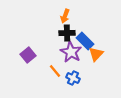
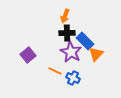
orange line: rotated 24 degrees counterclockwise
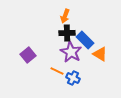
blue rectangle: moved 1 px up
orange triangle: moved 4 px right; rotated 42 degrees counterclockwise
orange line: moved 2 px right
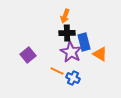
blue rectangle: moved 1 px left, 2 px down; rotated 30 degrees clockwise
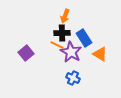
black cross: moved 5 px left
blue rectangle: moved 4 px up; rotated 18 degrees counterclockwise
purple square: moved 2 px left, 2 px up
orange line: moved 26 px up
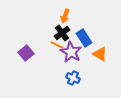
black cross: rotated 35 degrees counterclockwise
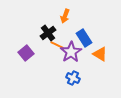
black cross: moved 14 px left
purple star: rotated 10 degrees clockwise
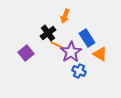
blue rectangle: moved 3 px right
blue cross: moved 6 px right, 7 px up
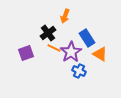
orange line: moved 3 px left, 3 px down
purple square: rotated 21 degrees clockwise
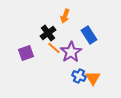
blue rectangle: moved 2 px right, 3 px up
orange line: rotated 16 degrees clockwise
orange triangle: moved 7 px left, 24 px down; rotated 28 degrees clockwise
blue cross: moved 5 px down
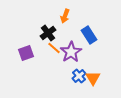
blue cross: rotated 24 degrees clockwise
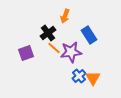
purple star: rotated 25 degrees clockwise
